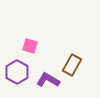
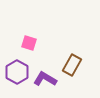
pink square: moved 1 px left, 3 px up
purple L-shape: moved 3 px left, 1 px up
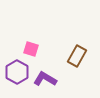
pink square: moved 2 px right, 6 px down
brown rectangle: moved 5 px right, 9 px up
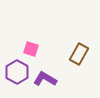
brown rectangle: moved 2 px right, 2 px up
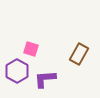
purple hexagon: moved 1 px up
purple L-shape: rotated 35 degrees counterclockwise
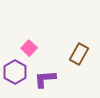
pink square: moved 2 px left, 1 px up; rotated 28 degrees clockwise
purple hexagon: moved 2 px left, 1 px down
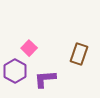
brown rectangle: rotated 10 degrees counterclockwise
purple hexagon: moved 1 px up
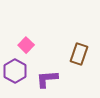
pink square: moved 3 px left, 3 px up
purple L-shape: moved 2 px right
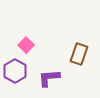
purple L-shape: moved 2 px right, 1 px up
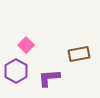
brown rectangle: rotated 60 degrees clockwise
purple hexagon: moved 1 px right
